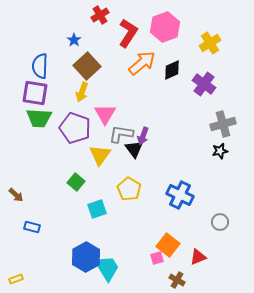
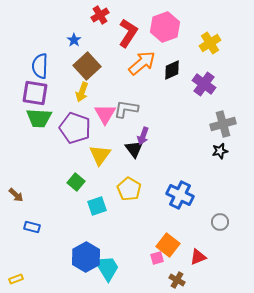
gray L-shape: moved 5 px right, 25 px up
cyan square: moved 3 px up
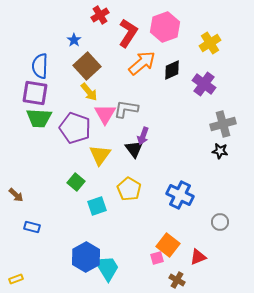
yellow arrow: moved 7 px right; rotated 60 degrees counterclockwise
black star: rotated 21 degrees clockwise
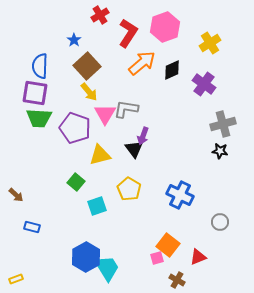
yellow triangle: rotated 40 degrees clockwise
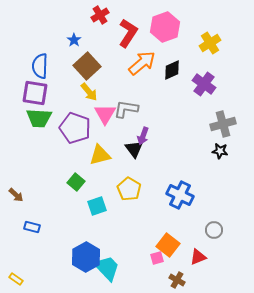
gray circle: moved 6 px left, 8 px down
cyan trapezoid: rotated 12 degrees counterclockwise
yellow rectangle: rotated 56 degrees clockwise
